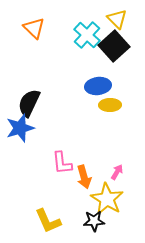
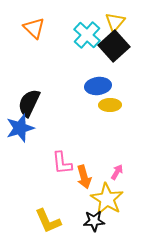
yellow triangle: moved 2 px left, 3 px down; rotated 25 degrees clockwise
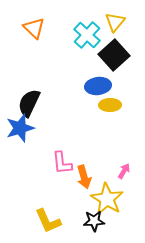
black square: moved 9 px down
pink arrow: moved 7 px right, 1 px up
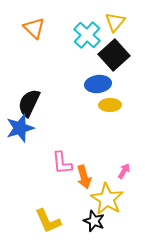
blue ellipse: moved 2 px up
black star: rotated 25 degrees clockwise
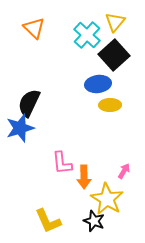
orange arrow: rotated 15 degrees clockwise
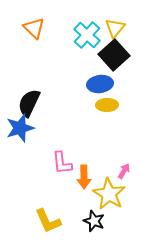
yellow triangle: moved 6 px down
blue ellipse: moved 2 px right
yellow ellipse: moved 3 px left
yellow star: moved 2 px right, 5 px up
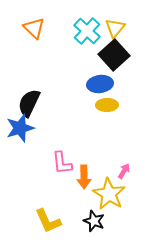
cyan cross: moved 4 px up
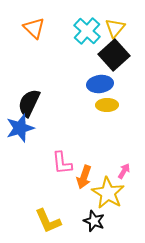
orange arrow: rotated 20 degrees clockwise
yellow star: moved 1 px left, 1 px up
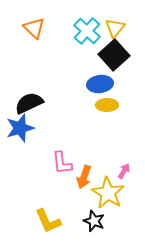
black semicircle: rotated 40 degrees clockwise
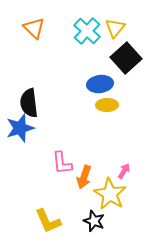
black square: moved 12 px right, 3 px down
black semicircle: rotated 72 degrees counterclockwise
yellow star: moved 2 px right, 1 px down
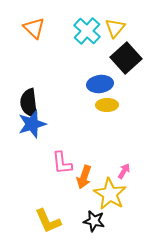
blue star: moved 12 px right, 4 px up
black star: rotated 10 degrees counterclockwise
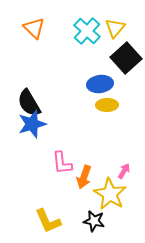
black semicircle: rotated 24 degrees counterclockwise
